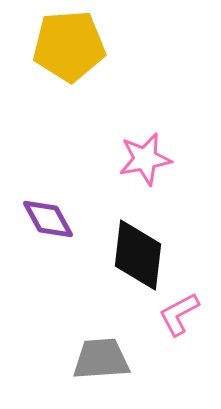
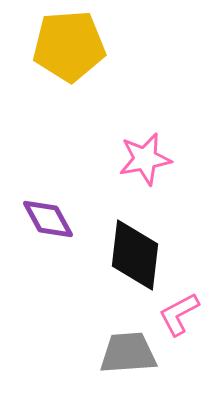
black diamond: moved 3 px left
gray trapezoid: moved 27 px right, 6 px up
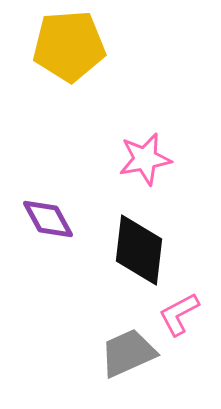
black diamond: moved 4 px right, 5 px up
gray trapezoid: rotated 20 degrees counterclockwise
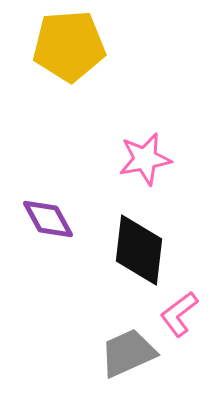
pink L-shape: rotated 9 degrees counterclockwise
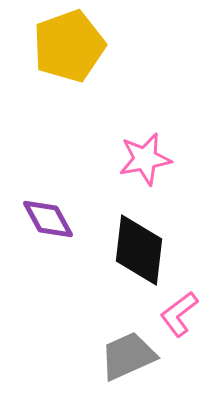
yellow pentagon: rotated 16 degrees counterclockwise
gray trapezoid: moved 3 px down
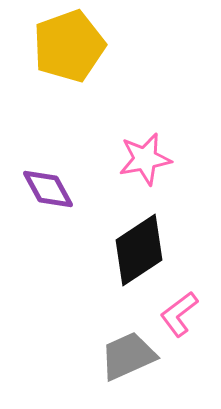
purple diamond: moved 30 px up
black diamond: rotated 50 degrees clockwise
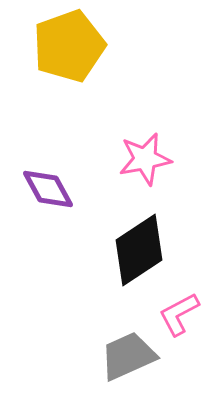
pink L-shape: rotated 9 degrees clockwise
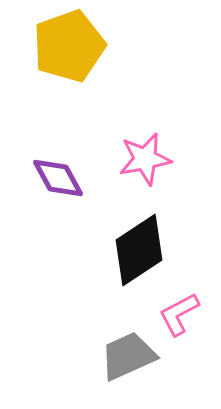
purple diamond: moved 10 px right, 11 px up
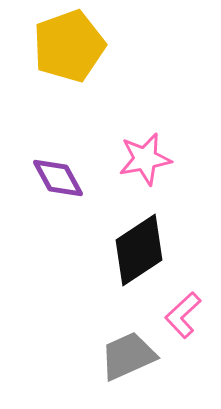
pink L-shape: moved 4 px right, 1 px down; rotated 15 degrees counterclockwise
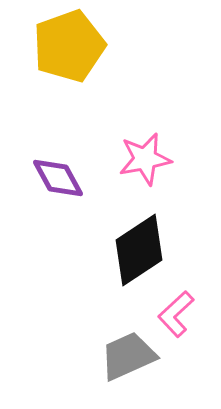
pink L-shape: moved 7 px left, 1 px up
